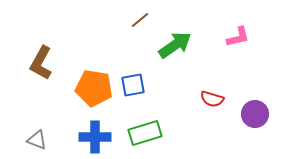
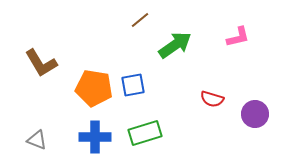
brown L-shape: rotated 60 degrees counterclockwise
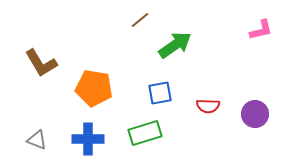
pink L-shape: moved 23 px right, 7 px up
blue square: moved 27 px right, 8 px down
red semicircle: moved 4 px left, 7 px down; rotated 15 degrees counterclockwise
blue cross: moved 7 px left, 2 px down
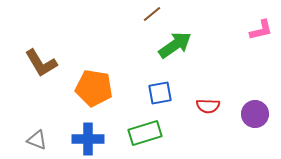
brown line: moved 12 px right, 6 px up
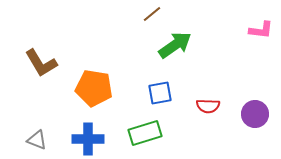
pink L-shape: rotated 20 degrees clockwise
